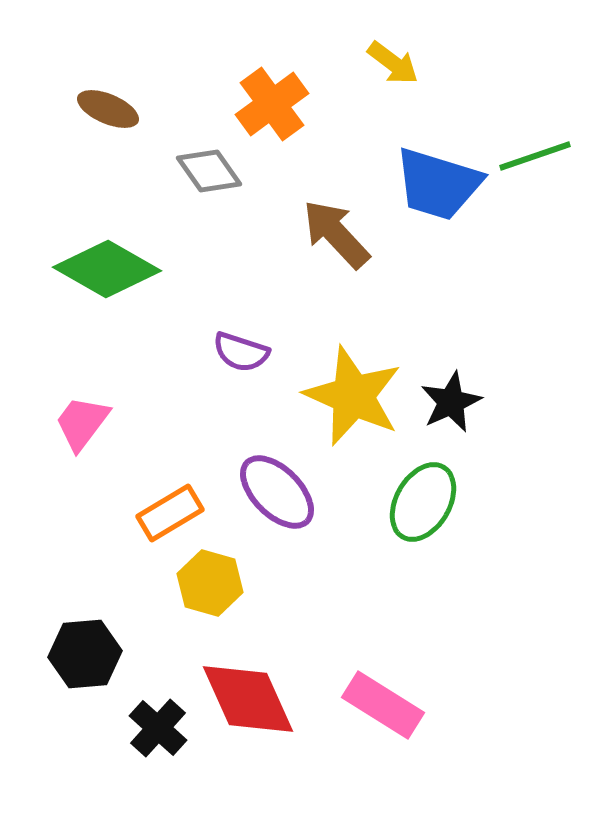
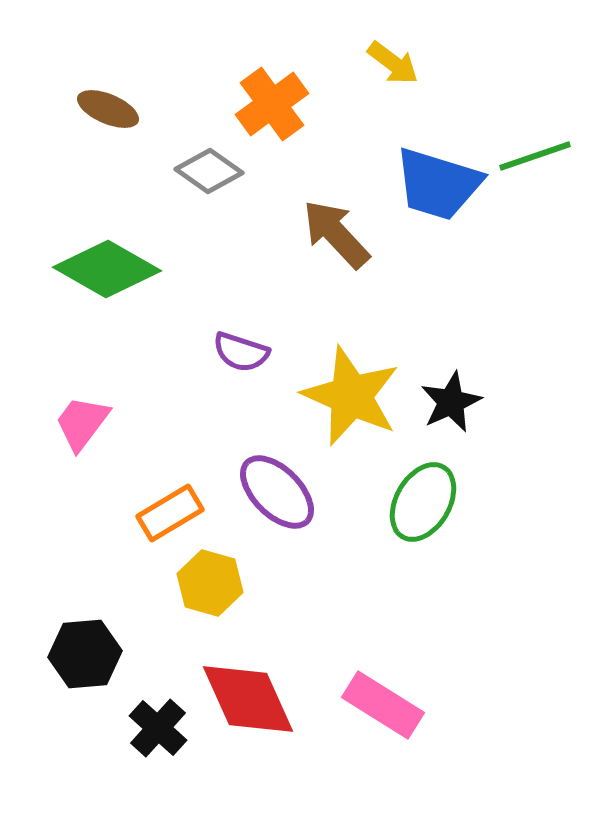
gray diamond: rotated 20 degrees counterclockwise
yellow star: moved 2 px left
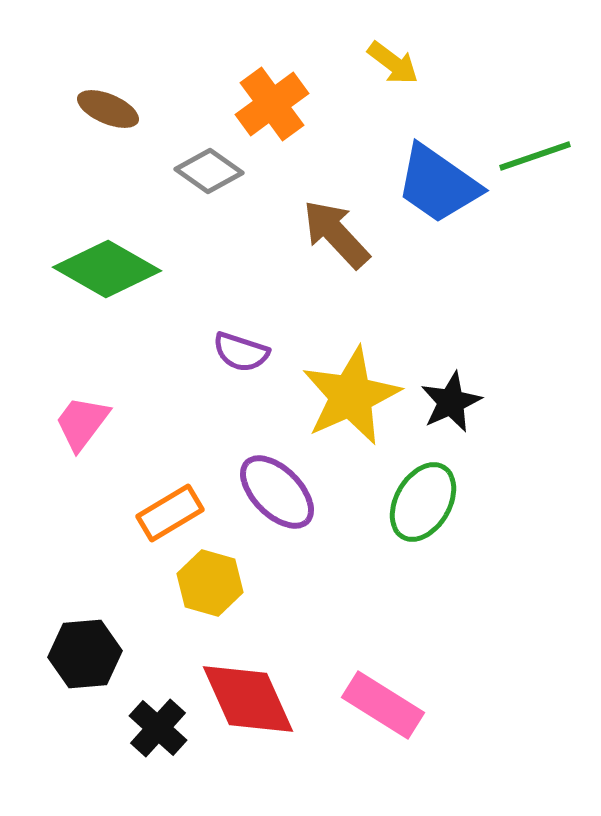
blue trapezoid: rotated 18 degrees clockwise
yellow star: rotated 24 degrees clockwise
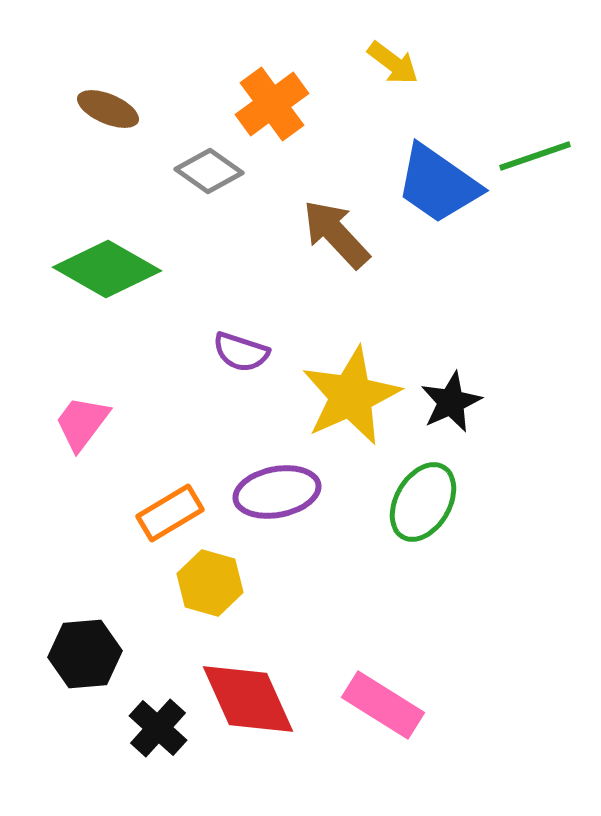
purple ellipse: rotated 56 degrees counterclockwise
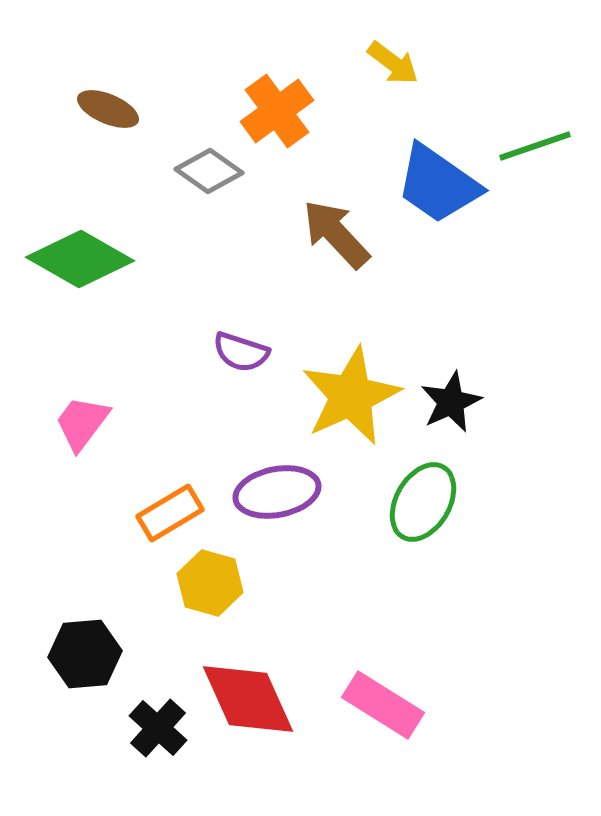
orange cross: moved 5 px right, 7 px down
green line: moved 10 px up
green diamond: moved 27 px left, 10 px up
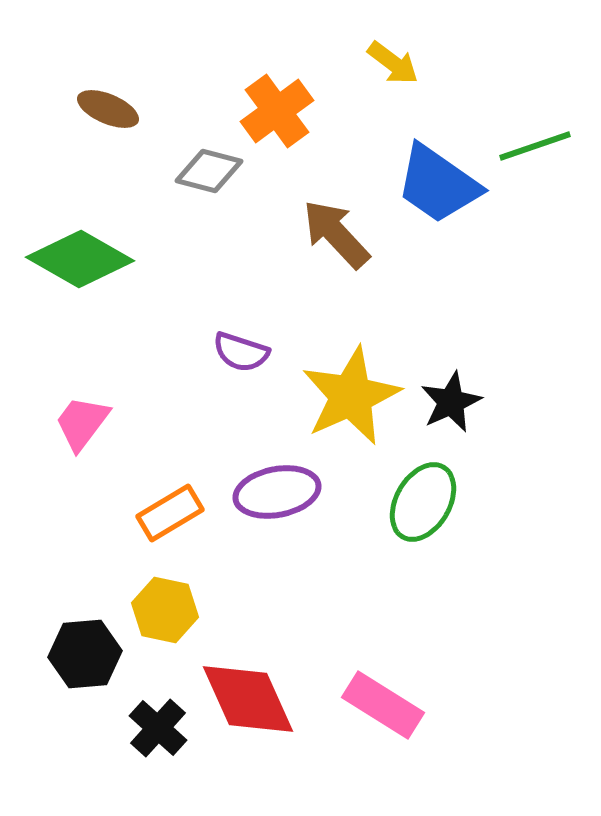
gray diamond: rotated 20 degrees counterclockwise
yellow hexagon: moved 45 px left, 27 px down; rotated 4 degrees counterclockwise
